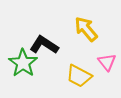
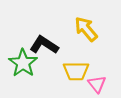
pink triangle: moved 10 px left, 22 px down
yellow trapezoid: moved 3 px left, 5 px up; rotated 28 degrees counterclockwise
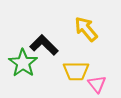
black L-shape: rotated 12 degrees clockwise
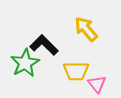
green star: moved 2 px right; rotated 8 degrees clockwise
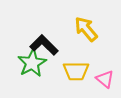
green star: moved 7 px right
pink triangle: moved 8 px right, 5 px up; rotated 12 degrees counterclockwise
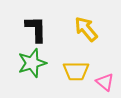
black L-shape: moved 8 px left, 16 px up; rotated 44 degrees clockwise
green star: rotated 12 degrees clockwise
pink triangle: moved 3 px down
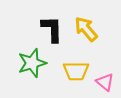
black L-shape: moved 16 px right
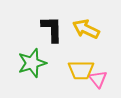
yellow arrow: rotated 24 degrees counterclockwise
yellow trapezoid: moved 5 px right, 1 px up
pink triangle: moved 7 px left, 3 px up; rotated 12 degrees clockwise
